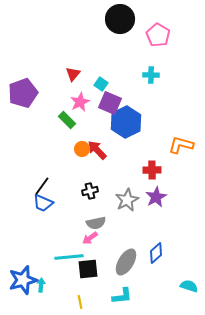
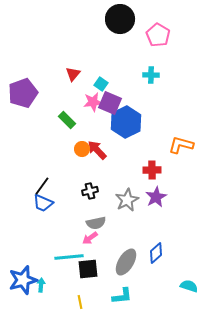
pink star: moved 13 px right; rotated 18 degrees clockwise
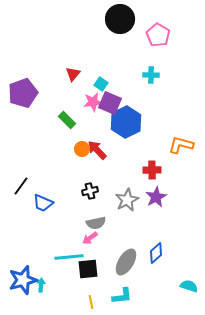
black line: moved 21 px left
yellow line: moved 11 px right
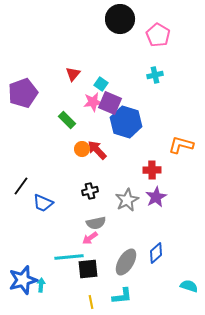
cyan cross: moved 4 px right; rotated 14 degrees counterclockwise
blue hexagon: rotated 16 degrees counterclockwise
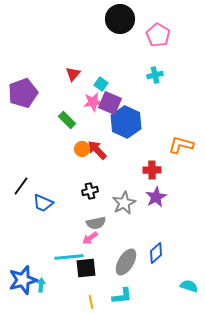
blue hexagon: rotated 8 degrees clockwise
gray star: moved 3 px left, 3 px down
black square: moved 2 px left, 1 px up
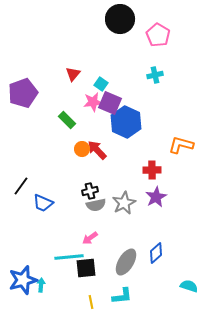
gray semicircle: moved 18 px up
